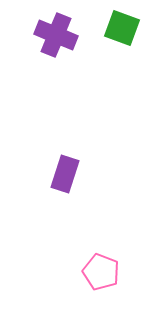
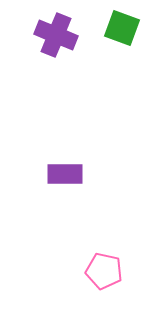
purple rectangle: rotated 72 degrees clockwise
pink pentagon: moved 3 px right, 1 px up; rotated 9 degrees counterclockwise
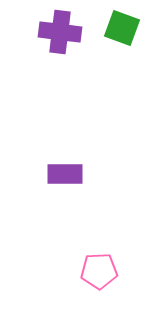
purple cross: moved 4 px right, 3 px up; rotated 15 degrees counterclockwise
pink pentagon: moved 5 px left; rotated 15 degrees counterclockwise
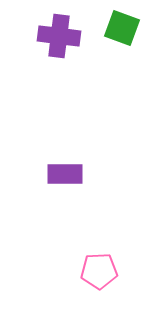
purple cross: moved 1 px left, 4 px down
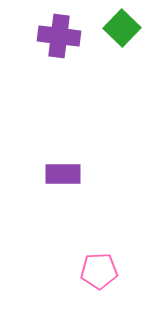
green square: rotated 24 degrees clockwise
purple rectangle: moved 2 px left
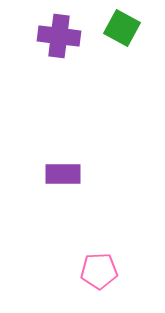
green square: rotated 15 degrees counterclockwise
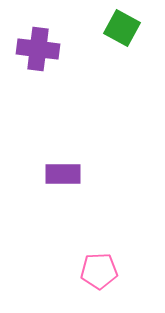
purple cross: moved 21 px left, 13 px down
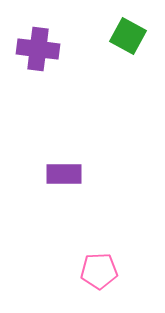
green square: moved 6 px right, 8 px down
purple rectangle: moved 1 px right
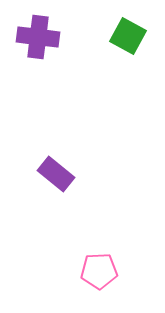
purple cross: moved 12 px up
purple rectangle: moved 8 px left; rotated 39 degrees clockwise
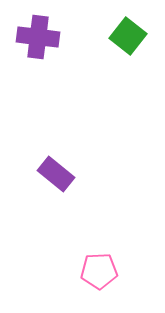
green square: rotated 9 degrees clockwise
